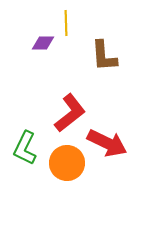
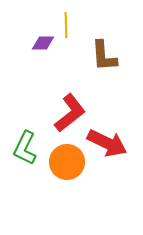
yellow line: moved 2 px down
orange circle: moved 1 px up
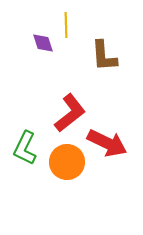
purple diamond: rotated 70 degrees clockwise
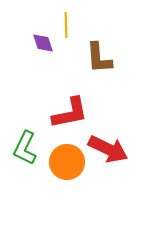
brown L-shape: moved 5 px left, 2 px down
red L-shape: rotated 27 degrees clockwise
red arrow: moved 1 px right, 6 px down
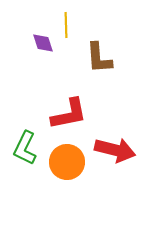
red L-shape: moved 1 px left, 1 px down
red arrow: moved 7 px right, 1 px down; rotated 12 degrees counterclockwise
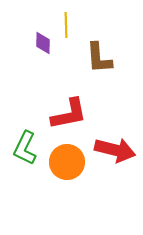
purple diamond: rotated 20 degrees clockwise
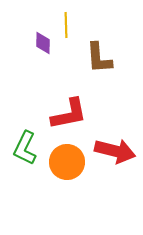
red arrow: moved 1 px down
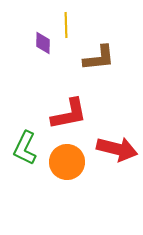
brown L-shape: rotated 92 degrees counterclockwise
red arrow: moved 2 px right, 2 px up
